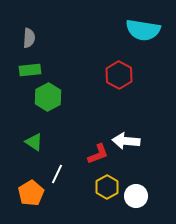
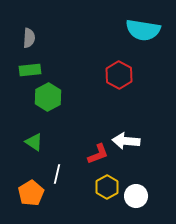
white line: rotated 12 degrees counterclockwise
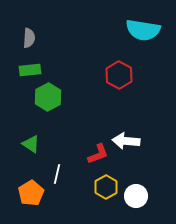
green triangle: moved 3 px left, 2 px down
yellow hexagon: moved 1 px left
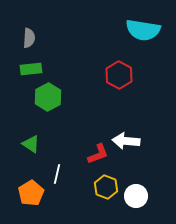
green rectangle: moved 1 px right, 1 px up
yellow hexagon: rotated 10 degrees counterclockwise
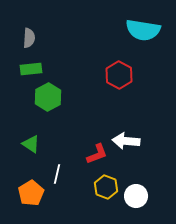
red L-shape: moved 1 px left
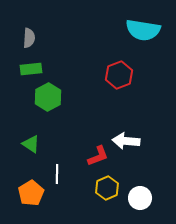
red hexagon: rotated 12 degrees clockwise
red L-shape: moved 1 px right, 2 px down
white line: rotated 12 degrees counterclockwise
yellow hexagon: moved 1 px right, 1 px down; rotated 15 degrees clockwise
white circle: moved 4 px right, 2 px down
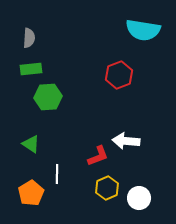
green hexagon: rotated 24 degrees clockwise
white circle: moved 1 px left
